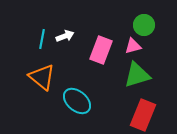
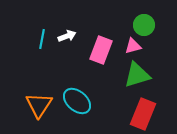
white arrow: moved 2 px right
orange triangle: moved 3 px left, 28 px down; rotated 24 degrees clockwise
red rectangle: moved 1 px up
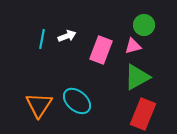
green triangle: moved 2 px down; rotated 12 degrees counterclockwise
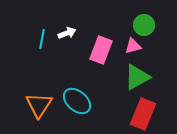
white arrow: moved 3 px up
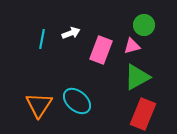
white arrow: moved 4 px right
pink triangle: moved 1 px left
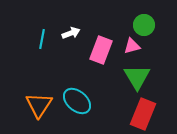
green triangle: rotated 32 degrees counterclockwise
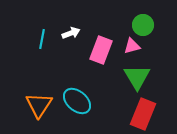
green circle: moved 1 px left
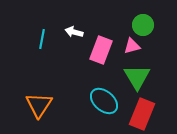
white arrow: moved 3 px right, 1 px up; rotated 144 degrees counterclockwise
cyan ellipse: moved 27 px right
red rectangle: moved 1 px left
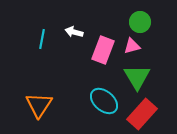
green circle: moved 3 px left, 3 px up
pink rectangle: moved 2 px right
red rectangle: rotated 20 degrees clockwise
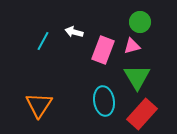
cyan line: moved 1 px right, 2 px down; rotated 18 degrees clockwise
cyan ellipse: rotated 40 degrees clockwise
